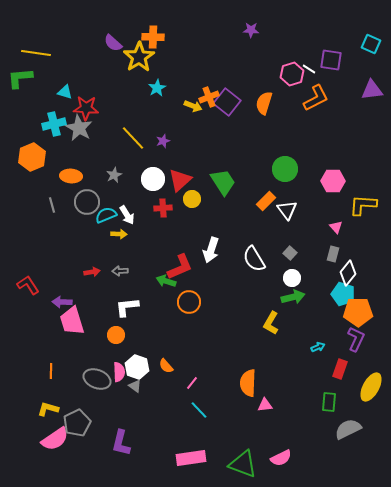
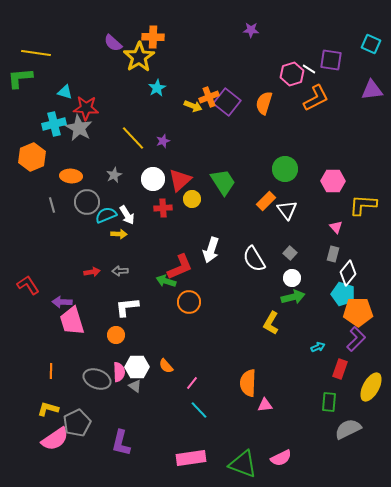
purple L-shape at (356, 339): rotated 20 degrees clockwise
white hexagon at (137, 367): rotated 20 degrees counterclockwise
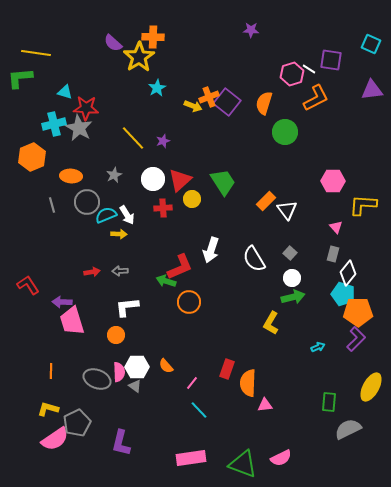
green circle at (285, 169): moved 37 px up
red rectangle at (340, 369): moved 113 px left
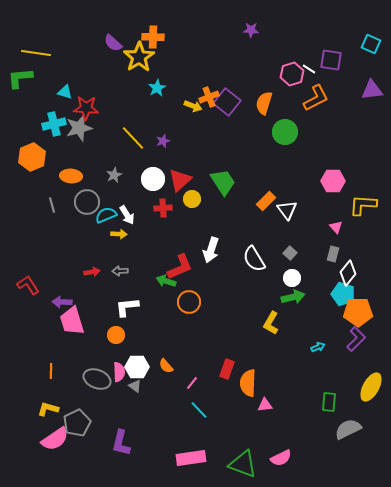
gray star at (79, 128): rotated 28 degrees clockwise
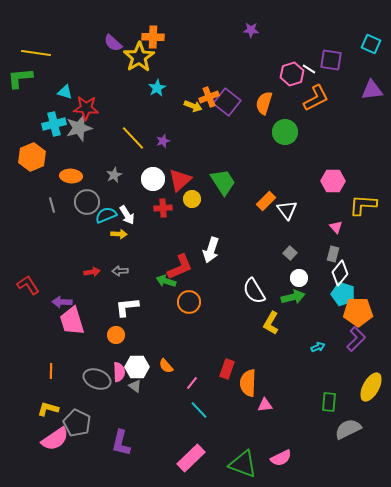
white semicircle at (254, 259): moved 32 px down
white diamond at (348, 273): moved 8 px left
white circle at (292, 278): moved 7 px right
gray pentagon at (77, 423): rotated 20 degrees counterclockwise
pink rectangle at (191, 458): rotated 36 degrees counterclockwise
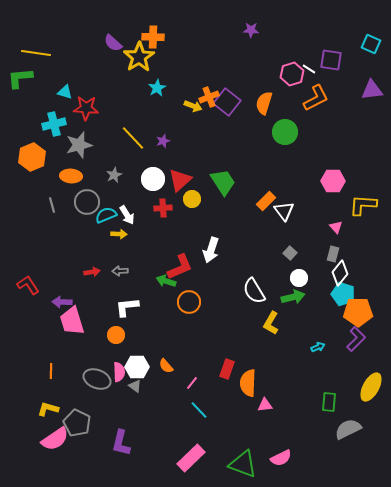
gray star at (79, 128): moved 17 px down
white triangle at (287, 210): moved 3 px left, 1 px down
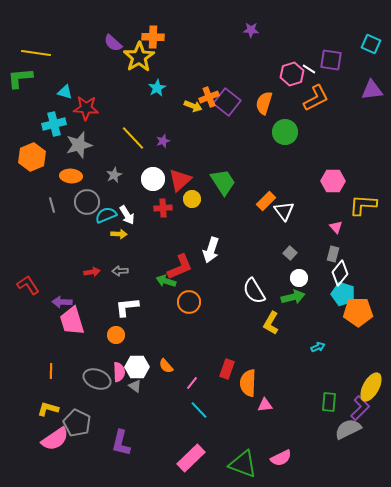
purple L-shape at (356, 339): moved 4 px right, 69 px down
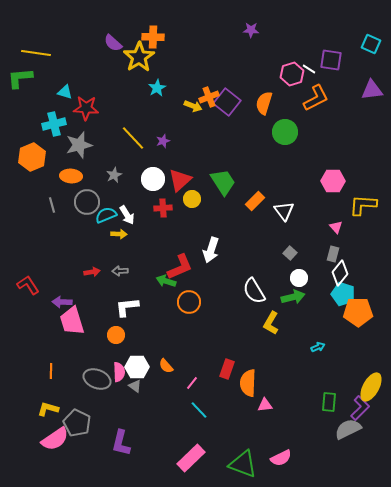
orange rectangle at (266, 201): moved 11 px left
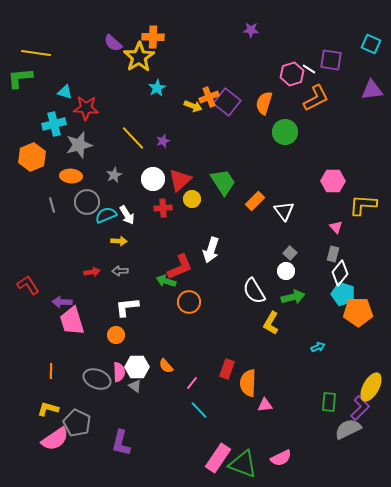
yellow arrow at (119, 234): moved 7 px down
white circle at (299, 278): moved 13 px left, 7 px up
pink rectangle at (191, 458): moved 27 px right; rotated 12 degrees counterclockwise
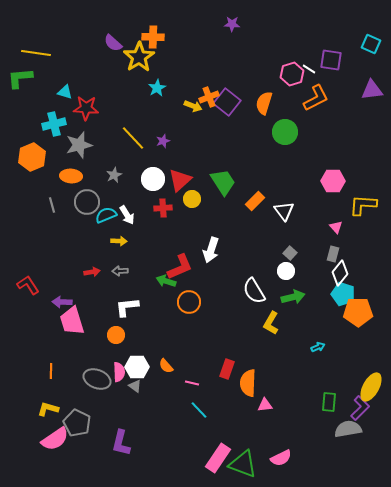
purple star at (251, 30): moved 19 px left, 6 px up
pink line at (192, 383): rotated 64 degrees clockwise
gray semicircle at (348, 429): rotated 16 degrees clockwise
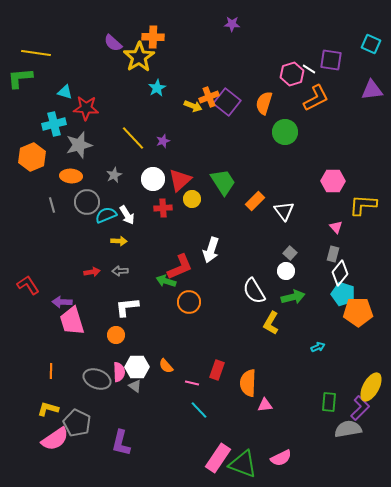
red rectangle at (227, 369): moved 10 px left, 1 px down
